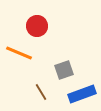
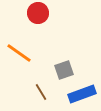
red circle: moved 1 px right, 13 px up
orange line: rotated 12 degrees clockwise
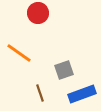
brown line: moved 1 px left, 1 px down; rotated 12 degrees clockwise
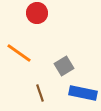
red circle: moved 1 px left
gray square: moved 4 px up; rotated 12 degrees counterclockwise
blue rectangle: moved 1 px right, 1 px up; rotated 32 degrees clockwise
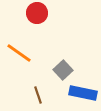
gray square: moved 1 px left, 4 px down; rotated 12 degrees counterclockwise
brown line: moved 2 px left, 2 px down
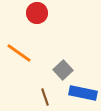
brown line: moved 7 px right, 2 px down
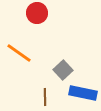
brown line: rotated 18 degrees clockwise
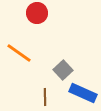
blue rectangle: rotated 12 degrees clockwise
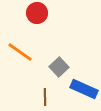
orange line: moved 1 px right, 1 px up
gray square: moved 4 px left, 3 px up
blue rectangle: moved 1 px right, 4 px up
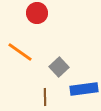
blue rectangle: rotated 32 degrees counterclockwise
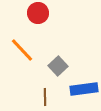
red circle: moved 1 px right
orange line: moved 2 px right, 2 px up; rotated 12 degrees clockwise
gray square: moved 1 px left, 1 px up
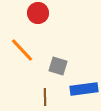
gray square: rotated 30 degrees counterclockwise
